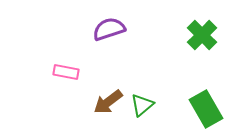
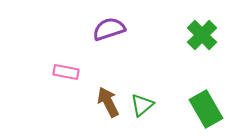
brown arrow: rotated 100 degrees clockwise
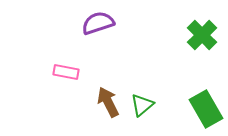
purple semicircle: moved 11 px left, 6 px up
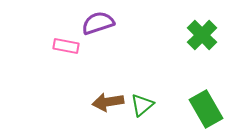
pink rectangle: moved 26 px up
brown arrow: rotated 72 degrees counterclockwise
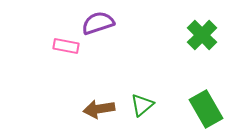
brown arrow: moved 9 px left, 7 px down
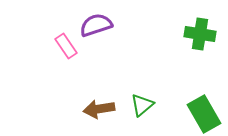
purple semicircle: moved 2 px left, 2 px down
green cross: moved 2 px left, 1 px up; rotated 36 degrees counterclockwise
pink rectangle: rotated 45 degrees clockwise
green rectangle: moved 2 px left, 5 px down
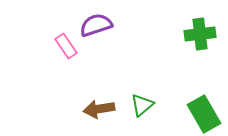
green cross: rotated 16 degrees counterclockwise
